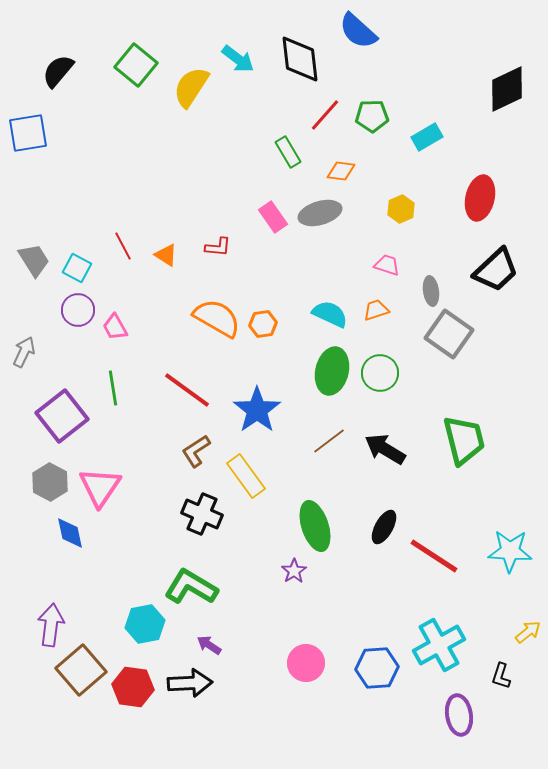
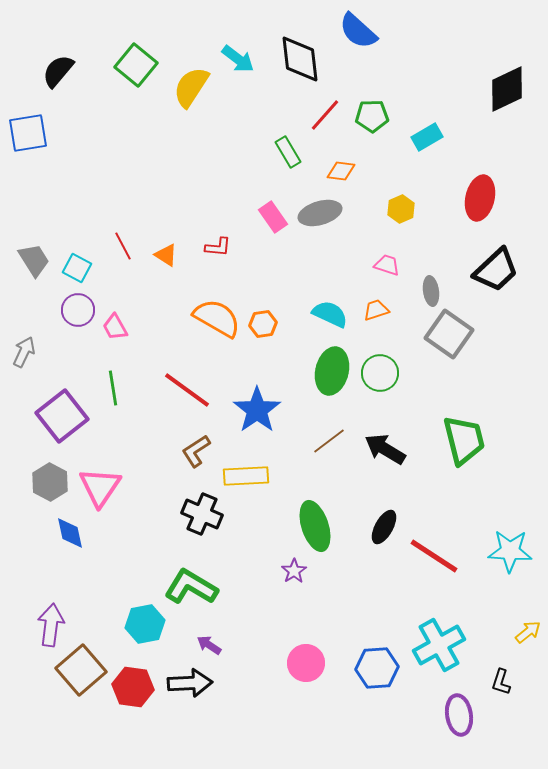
yellow rectangle at (246, 476): rotated 57 degrees counterclockwise
black L-shape at (501, 676): moved 6 px down
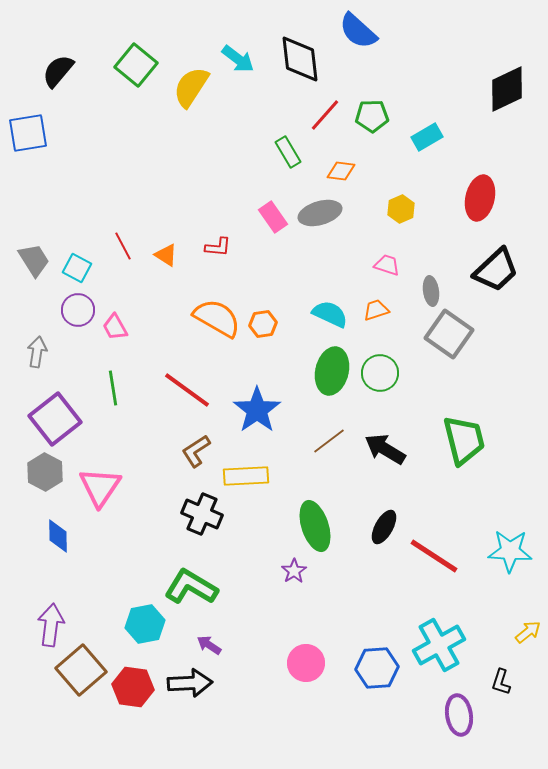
gray arrow at (24, 352): moved 13 px right; rotated 16 degrees counterclockwise
purple square at (62, 416): moved 7 px left, 3 px down
gray hexagon at (50, 482): moved 5 px left, 10 px up
blue diamond at (70, 533): moved 12 px left, 3 px down; rotated 12 degrees clockwise
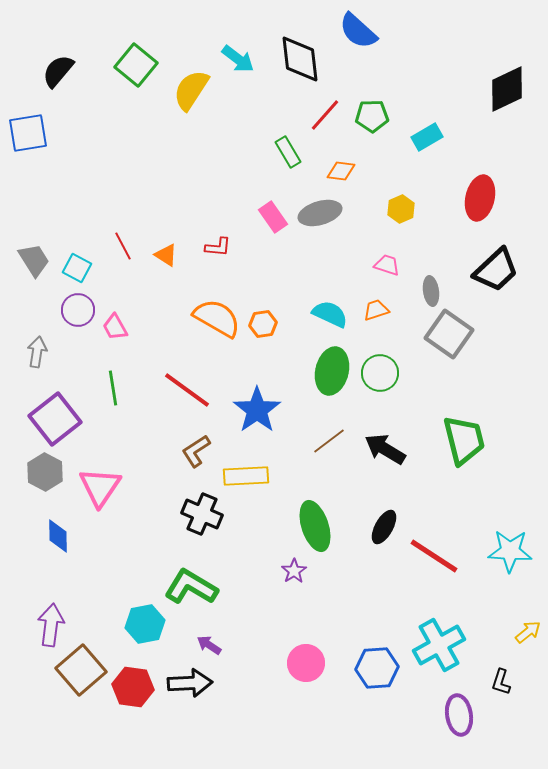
yellow semicircle at (191, 87): moved 3 px down
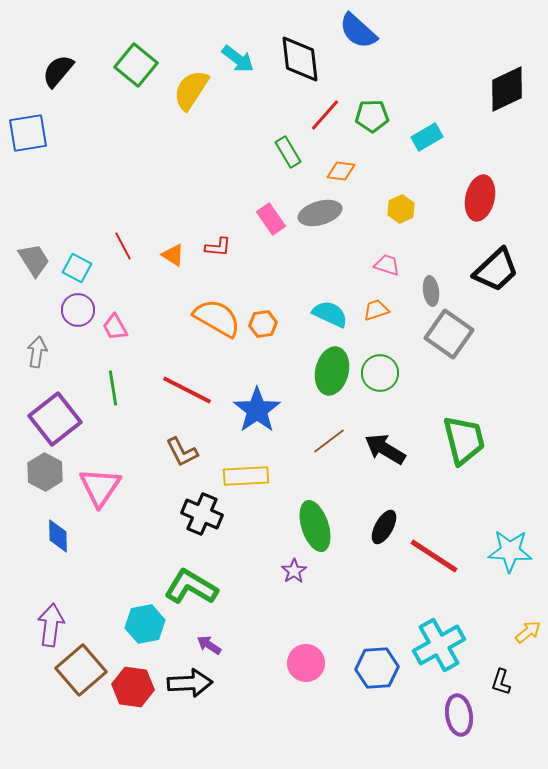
pink rectangle at (273, 217): moved 2 px left, 2 px down
orange triangle at (166, 255): moved 7 px right
red line at (187, 390): rotated 9 degrees counterclockwise
brown L-shape at (196, 451): moved 14 px left, 1 px down; rotated 84 degrees counterclockwise
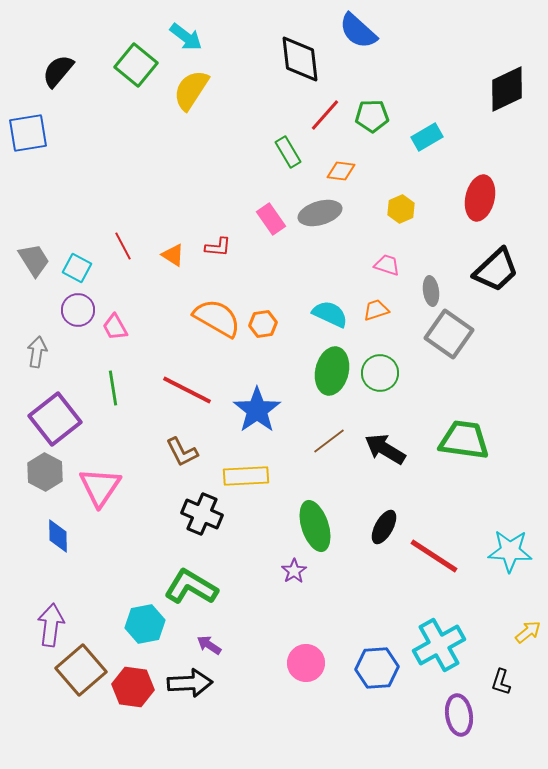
cyan arrow at (238, 59): moved 52 px left, 22 px up
green trapezoid at (464, 440): rotated 68 degrees counterclockwise
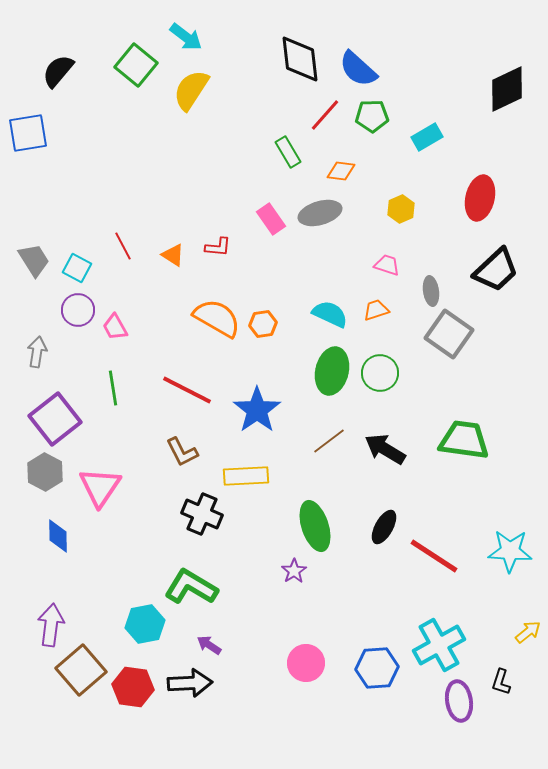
blue semicircle at (358, 31): moved 38 px down
purple ellipse at (459, 715): moved 14 px up
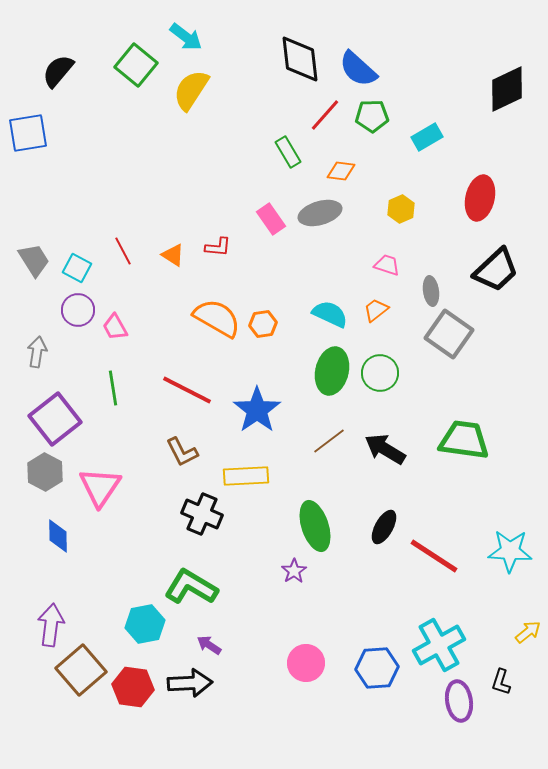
red line at (123, 246): moved 5 px down
orange trapezoid at (376, 310): rotated 20 degrees counterclockwise
